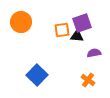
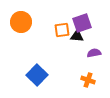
orange cross: rotated 16 degrees counterclockwise
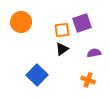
black triangle: moved 15 px left, 13 px down; rotated 40 degrees counterclockwise
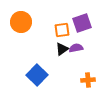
purple semicircle: moved 18 px left, 5 px up
orange cross: rotated 24 degrees counterclockwise
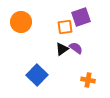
purple square: moved 1 px left, 6 px up
orange square: moved 3 px right, 3 px up
purple semicircle: rotated 48 degrees clockwise
orange cross: rotated 16 degrees clockwise
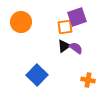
purple square: moved 4 px left
black triangle: moved 2 px right, 3 px up
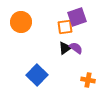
black triangle: moved 1 px right, 2 px down
